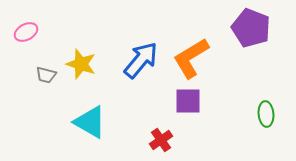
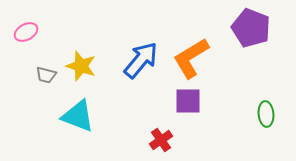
yellow star: moved 2 px down
cyan triangle: moved 12 px left, 6 px up; rotated 9 degrees counterclockwise
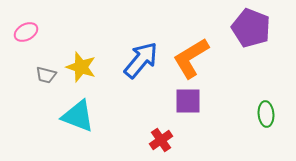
yellow star: moved 1 px down
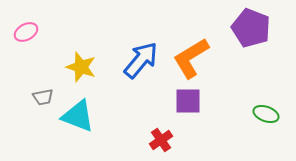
gray trapezoid: moved 3 px left, 22 px down; rotated 25 degrees counterclockwise
green ellipse: rotated 65 degrees counterclockwise
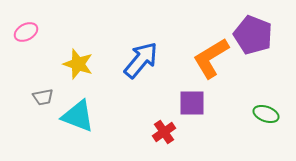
purple pentagon: moved 2 px right, 7 px down
orange L-shape: moved 20 px right
yellow star: moved 3 px left, 3 px up
purple square: moved 4 px right, 2 px down
red cross: moved 3 px right, 8 px up
